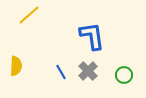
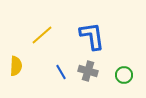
yellow line: moved 13 px right, 20 px down
gray cross: rotated 30 degrees counterclockwise
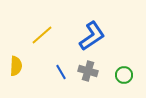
blue L-shape: rotated 64 degrees clockwise
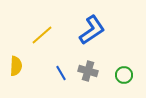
blue L-shape: moved 6 px up
blue line: moved 1 px down
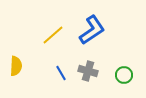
yellow line: moved 11 px right
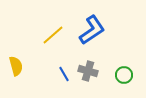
yellow semicircle: rotated 18 degrees counterclockwise
blue line: moved 3 px right, 1 px down
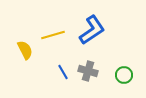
yellow line: rotated 25 degrees clockwise
yellow semicircle: moved 9 px right, 16 px up; rotated 12 degrees counterclockwise
blue line: moved 1 px left, 2 px up
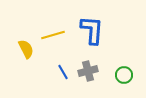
blue L-shape: rotated 52 degrees counterclockwise
yellow semicircle: moved 1 px right, 1 px up
gray cross: rotated 30 degrees counterclockwise
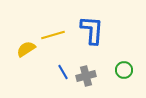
yellow semicircle: rotated 96 degrees counterclockwise
gray cross: moved 2 px left, 5 px down
green circle: moved 5 px up
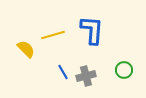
yellow semicircle: rotated 78 degrees clockwise
